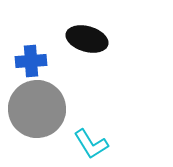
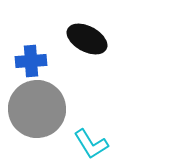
black ellipse: rotated 12 degrees clockwise
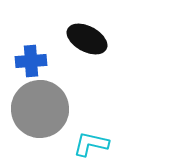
gray circle: moved 3 px right
cyan L-shape: rotated 135 degrees clockwise
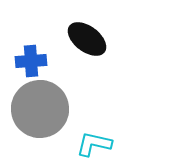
black ellipse: rotated 9 degrees clockwise
cyan L-shape: moved 3 px right
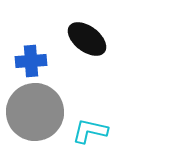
gray circle: moved 5 px left, 3 px down
cyan L-shape: moved 4 px left, 13 px up
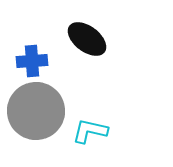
blue cross: moved 1 px right
gray circle: moved 1 px right, 1 px up
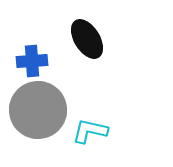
black ellipse: rotated 21 degrees clockwise
gray circle: moved 2 px right, 1 px up
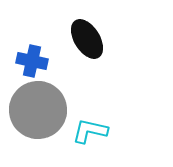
blue cross: rotated 16 degrees clockwise
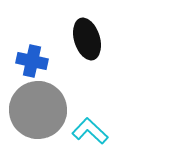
black ellipse: rotated 15 degrees clockwise
cyan L-shape: rotated 30 degrees clockwise
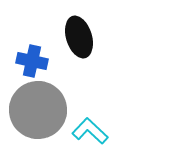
black ellipse: moved 8 px left, 2 px up
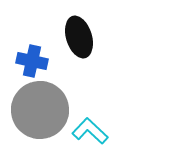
gray circle: moved 2 px right
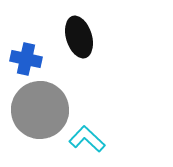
blue cross: moved 6 px left, 2 px up
cyan L-shape: moved 3 px left, 8 px down
